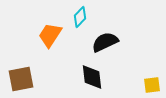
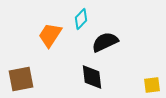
cyan diamond: moved 1 px right, 2 px down
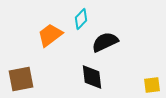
orange trapezoid: rotated 20 degrees clockwise
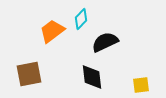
orange trapezoid: moved 2 px right, 4 px up
brown square: moved 8 px right, 5 px up
yellow square: moved 11 px left
